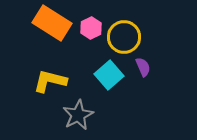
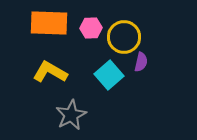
orange rectangle: moved 3 px left; rotated 30 degrees counterclockwise
pink hexagon: rotated 25 degrees clockwise
purple semicircle: moved 2 px left, 5 px up; rotated 36 degrees clockwise
yellow L-shape: moved 9 px up; rotated 16 degrees clockwise
gray star: moved 7 px left
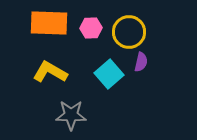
yellow circle: moved 5 px right, 5 px up
cyan square: moved 1 px up
gray star: rotated 28 degrees clockwise
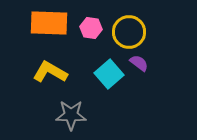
pink hexagon: rotated 10 degrees clockwise
purple semicircle: moved 2 px left, 1 px down; rotated 66 degrees counterclockwise
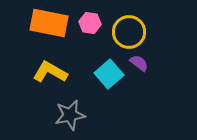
orange rectangle: rotated 9 degrees clockwise
pink hexagon: moved 1 px left, 5 px up
gray star: moved 1 px left; rotated 12 degrees counterclockwise
